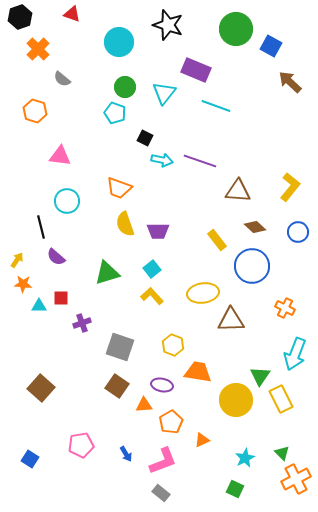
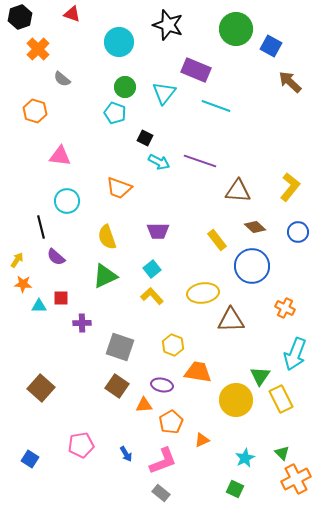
cyan arrow at (162, 160): moved 3 px left, 2 px down; rotated 15 degrees clockwise
yellow semicircle at (125, 224): moved 18 px left, 13 px down
green triangle at (107, 273): moved 2 px left, 3 px down; rotated 8 degrees counterclockwise
purple cross at (82, 323): rotated 18 degrees clockwise
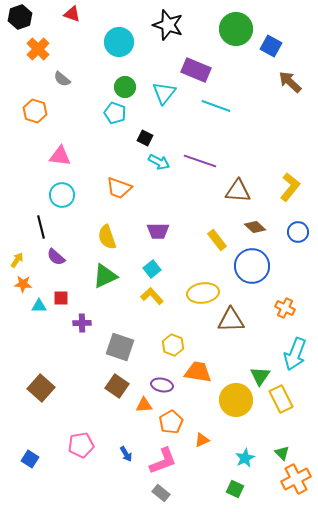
cyan circle at (67, 201): moved 5 px left, 6 px up
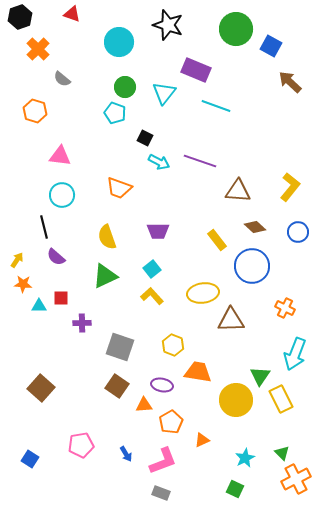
black line at (41, 227): moved 3 px right
gray rectangle at (161, 493): rotated 18 degrees counterclockwise
